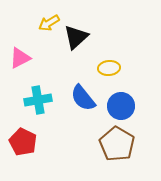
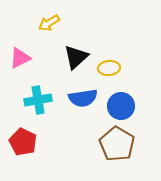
black triangle: moved 20 px down
blue semicircle: rotated 60 degrees counterclockwise
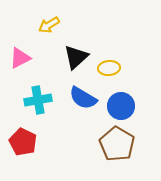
yellow arrow: moved 2 px down
blue semicircle: rotated 40 degrees clockwise
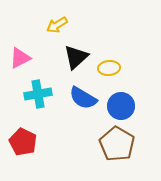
yellow arrow: moved 8 px right
cyan cross: moved 6 px up
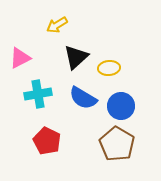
red pentagon: moved 24 px right, 1 px up
